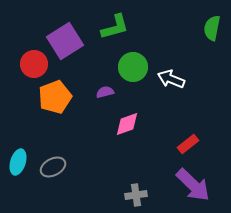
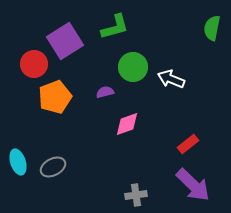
cyan ellipse: rotated 35 degrees counterclockwise
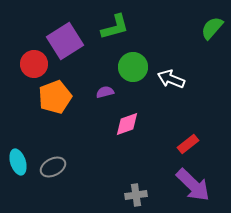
green semicircle: rotated 30 degrees clockwise
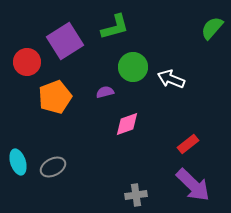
red circle: moved 7 px left, 2 px up
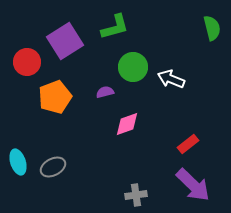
green semicircle: rotated 125 degrees clockwise
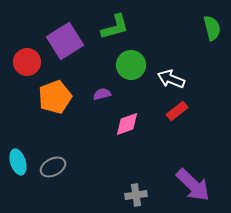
green circle: moved 2 px left, 2 px up
purple semicircle: moved 3 px left, 2 px down
red rectangle: moved 11 px left, 33 px up
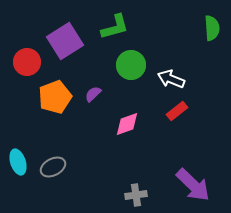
green semicircle: rotated 10 degrees clockwise
purple semicircle: moved 9 px left; rotated 30 degrees counterclockwise
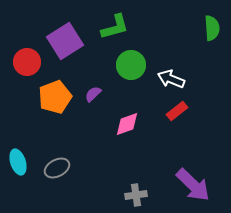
gray ellipse: moved 4 px right, 1 px down
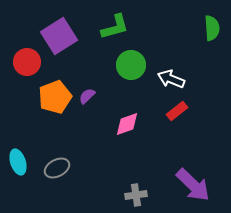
purple square: moved 6 px left, 5 px up
purple semicircle: moved 6 px left, 2 px down
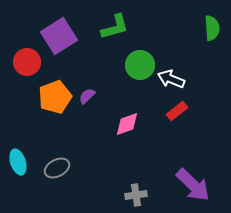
green circle: moved 9 px right
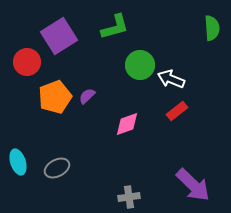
gray cross: moved 7 px left, 2 px down
